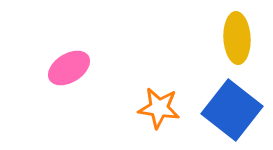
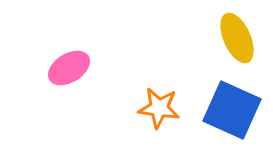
yellow ellipse: rotated 21 degrees counterclockwise
blue square: rotated 14 degrees counterclockwise
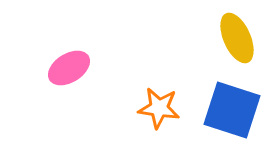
blue square: rotated 6 degrees counterclockwise
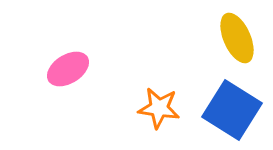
pink ellipse: moved 1 px left, 1 px down
blue square: rotated 14 degrees clockwise
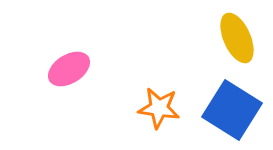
pink ellipse: moved 1 px right
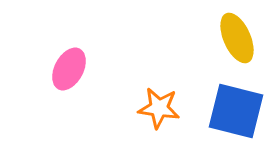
pink ellipse: rotated 30 degrees counterclockwise
blue square: moved 4 px right, 1 px down; rotated 18 degrees counterclockwise
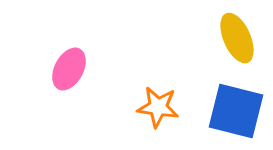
orange star: moved 1 px left, 1 px up
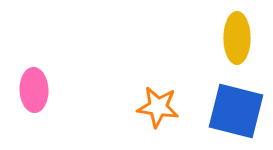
yellow ellipse: rotated 24 degrees clockwise
pink ellipse: moved 35 px left, 21 px down; rotated 30 degrees counterclockwise
